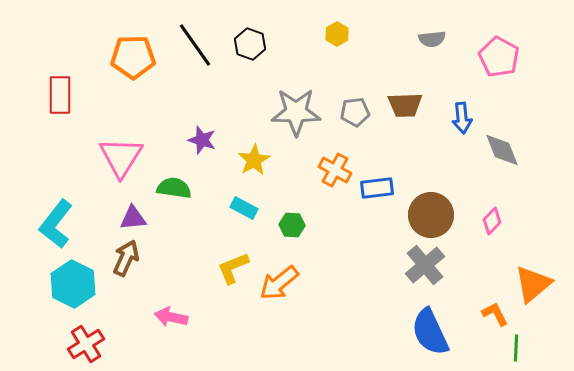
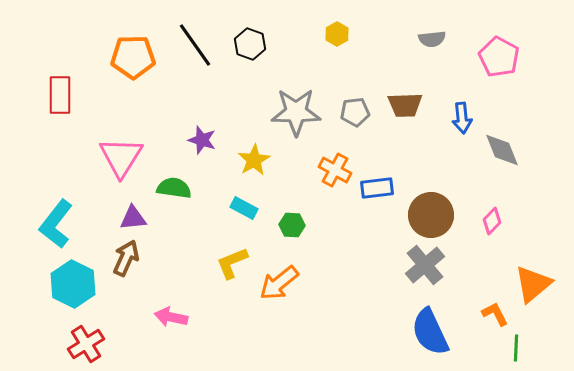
yellow L-shape: moved 1 px left, 5 px up
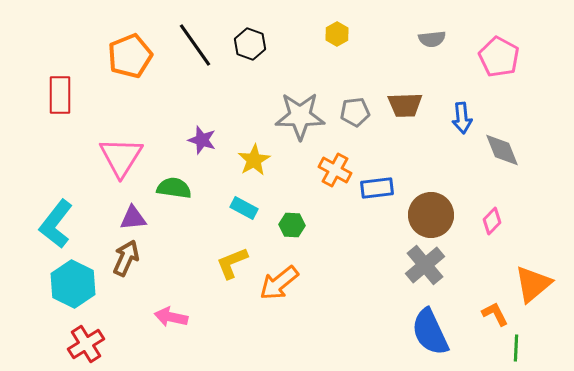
orange pentagon: moved 3 px left, 1 px up; rotated 21 degrees counterclockwise
gray star: moved 4 px right, 4 px down
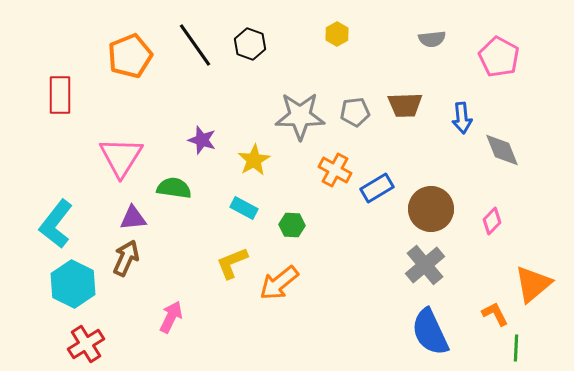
blue rectangle: rotated 24 degrees counterclockwise
brown circle: moved 6 px up
pink arrow: rotated 104 degrees clockwise
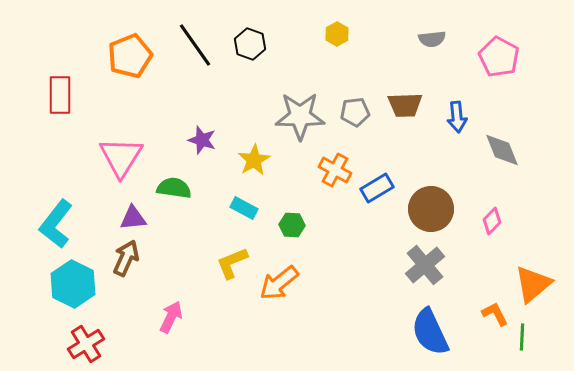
blue arrow: moved 5 px left, 1 px up
green line: moved 6 px right, 11 px up
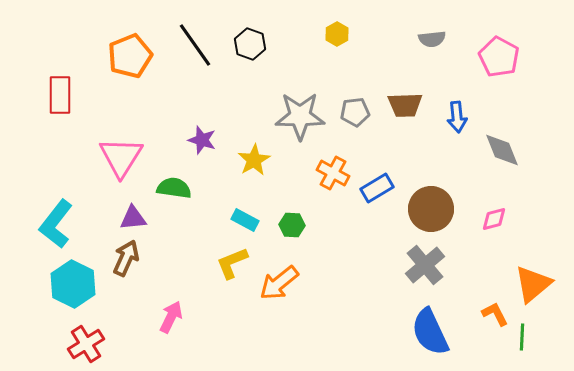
orange cross: moved 2 px left, 3 px down
cyan rectangle: moved 1 px right, 12 px down
pink diamond: moved 2 px right, 2 px up; rotated 32 degrees clockwise
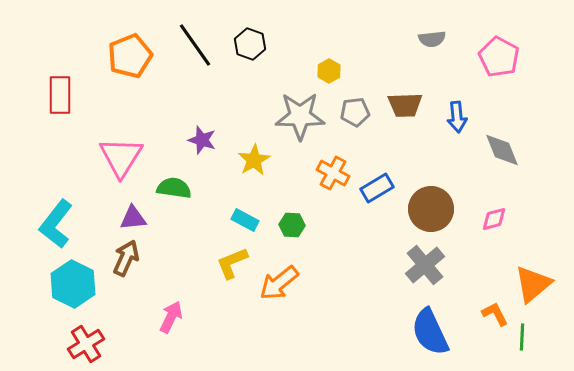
yellow hexagon: moved 8 px left, 37 px down
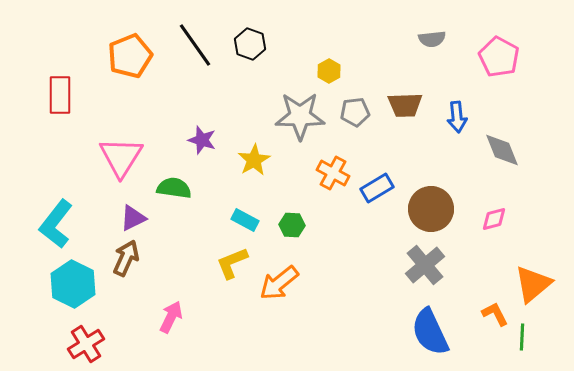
purple triangle: rotated 20 degrees counterclockwise
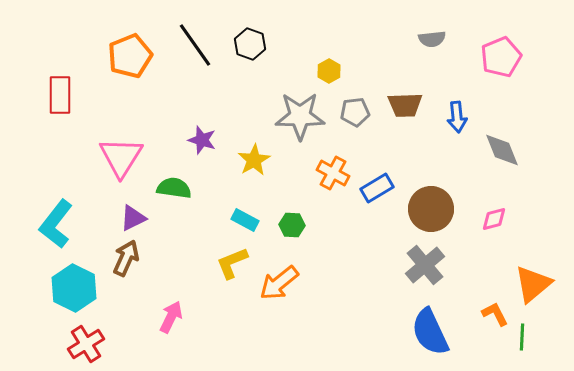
pink pentagon: moved 2 px right; rotated 21 degrees clockwise
cyan hexagon: moved 1 px right, 4 px down
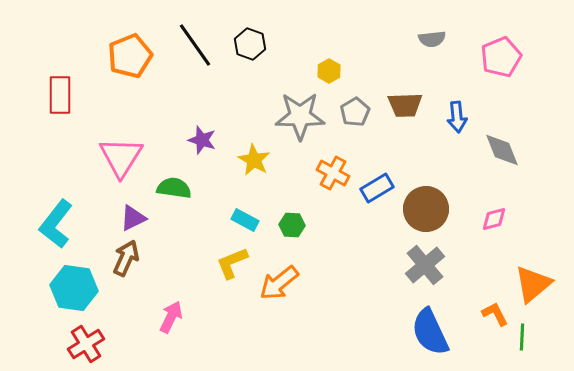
gray pentagon: rotated 24 degrees counterclockwise
yellow star: rotated 12 degrees counterclockwise
brown circle: moved 5 px left
cyan hexagon: rotated 18 degrees counterclockwise
